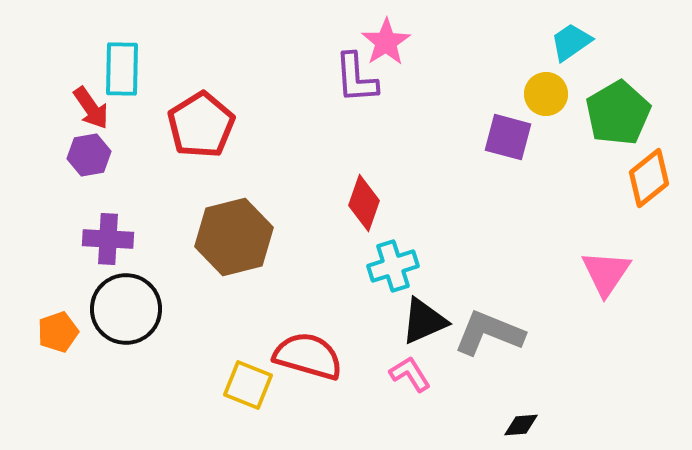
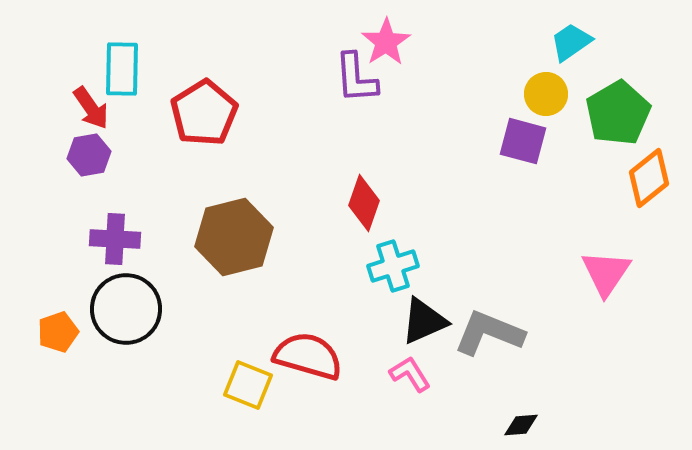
red pentagon: moved 3 px right, 12 px up
purple square: moved 15 px right, 4 px down
purple cross: moved 7 px right
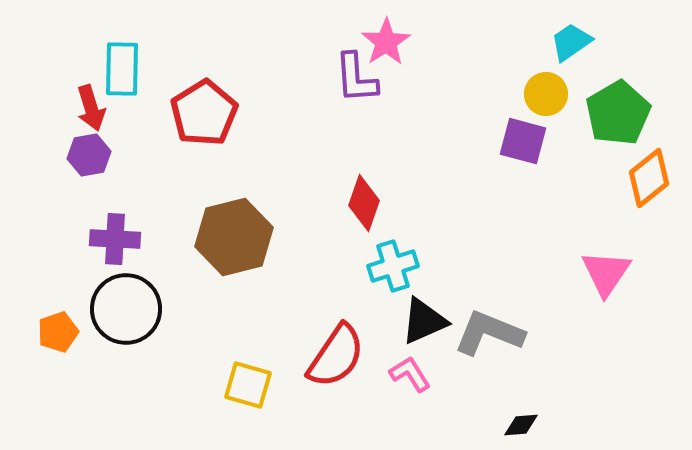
red arrow: rotated 18 degrees clockwise
red semicircle: moved 28 px right; rotated 108 degrees clockwise
yellow square: rotated 6 degrees counterclockwise
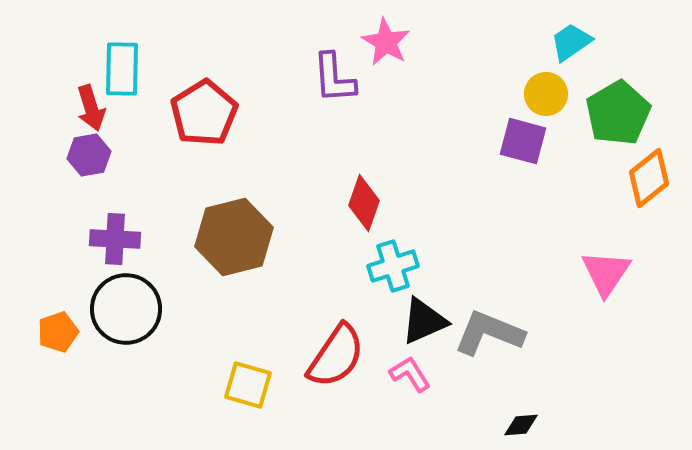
pink star: rotated 9 degrees counterclockwise
purple L-shape: moved 22 px left
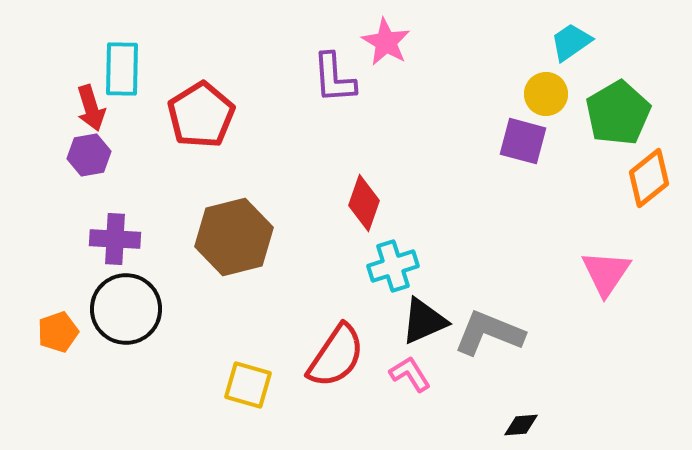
red pentagon: moved 3 px left, 2 px down
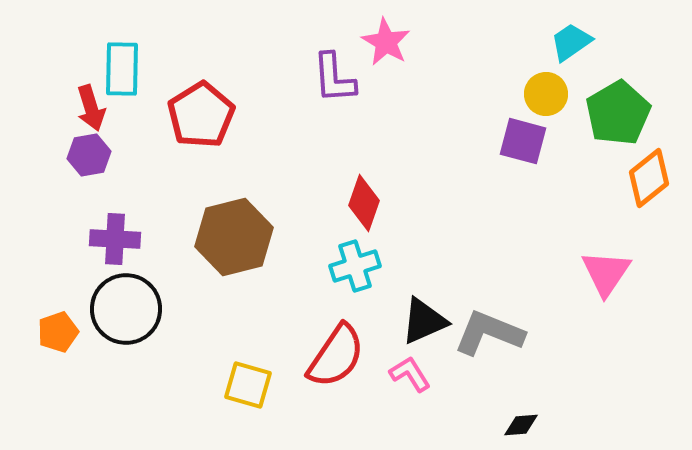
cyan cross: moved 38 px left
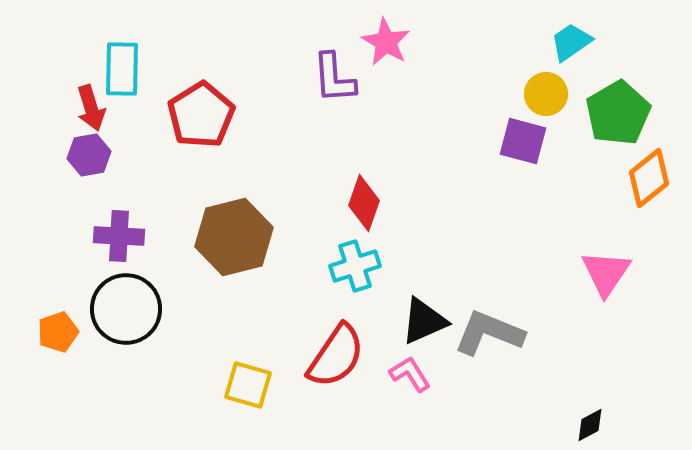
purple cross: moved 4 px right, 3 px up
black diamond: moved 69 px right; rotated 24 degrees counterclockwise
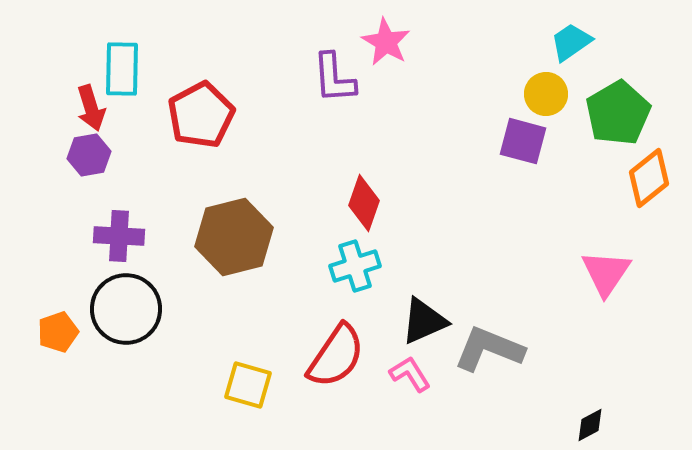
red pentagon: rotated 4 degrees clockwise
gray L-shape: moved 16 px down
